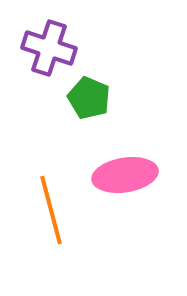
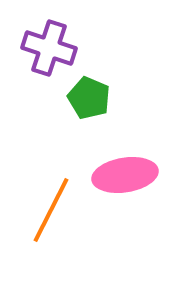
orange line: rotated 42 degrees clockwise
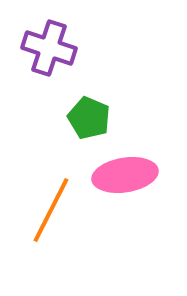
green pentagon: moved 20 px down
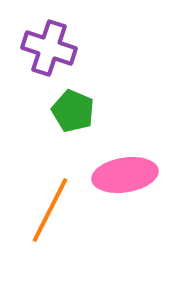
green pentagon: moved 16 px left, 7 px up
orange line: moved 1 px left
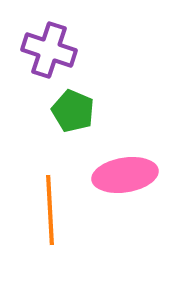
purple cross: moved 2 px down
orange line: rotated 30 degrees counterclockwise
